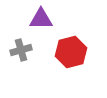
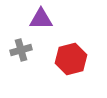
red hexagon: moved 7 px down
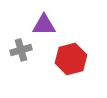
purple triangle: moved 3 px right, 6 px down
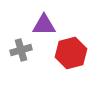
red hexagon: moved 6 px up
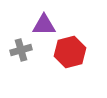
red hexagon: moved 1 px left, 1 px up
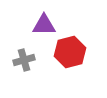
gray cross: moved 3 px right, 10 px down
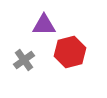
gray cross: rotated 20 degrees counterclockwise
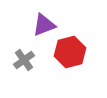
purple triangle: rotated 20 degrees counterclockwise
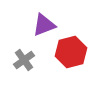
red hexagon: moved 1 px right
